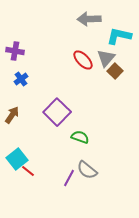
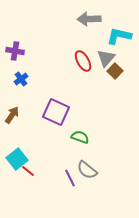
red ellipse: moved 1 px down; rotated 15 degrees clockwise
purple square: moved 1 px left; rotated 20 degrees counterclockwise
purple line: moved 1 px right; rotated 54 degrees counterclockwise
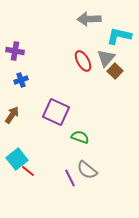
blue cross: moved 1 px down; rotated 16 degrees clockwise
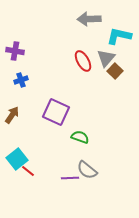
purple line: rotated 66 degrees counterclockwise
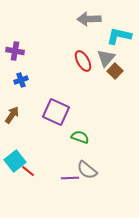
cyan square: moved 2 px left, 2 px down
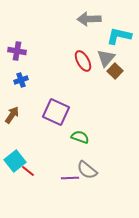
purple cross: moved 2 px right
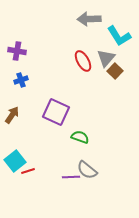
cyan L-shape: rotated 135 degrees counterclockwise
red line: rotated 56 degrees counterclockwise
purple line: moved 1 px right, 1 px up
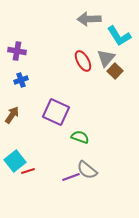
purple line: rotated 18 degrees counterclockwise
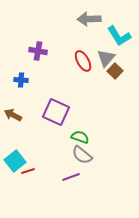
purple cross: moved 21 px right
blue cross: rotated 24 degrees clockwise
brown arrow: moved 1 px right; rotated 96 degrees counterclockwise
gray semicircle: moved 5 px left, 15 px up
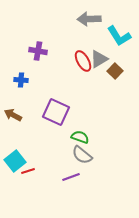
gray triangle: moved 7 px left, 1 px down; rotated 18 degrees clockwise
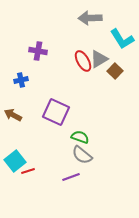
gray arrow: moved 1 px right, 1 px up
cyan L-shape: moved 3 px right, 3 px down
blue cross: rotated 16 degrees counterclockwise
